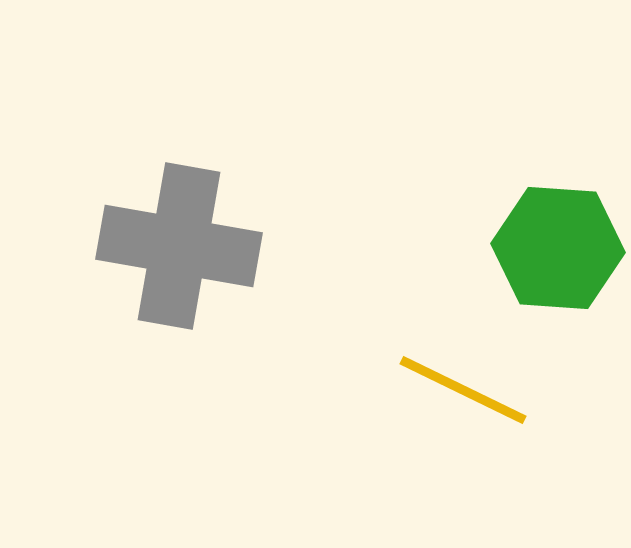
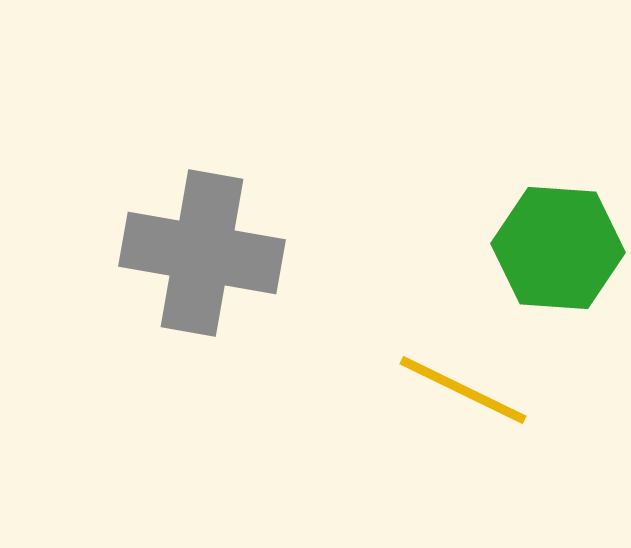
gray cross: moved 23 px right, 7 px down
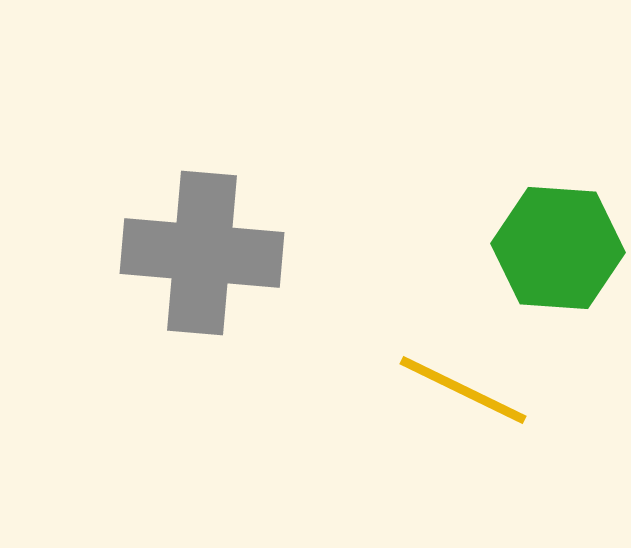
gray cross: rotated 5 degrees counterclockwise
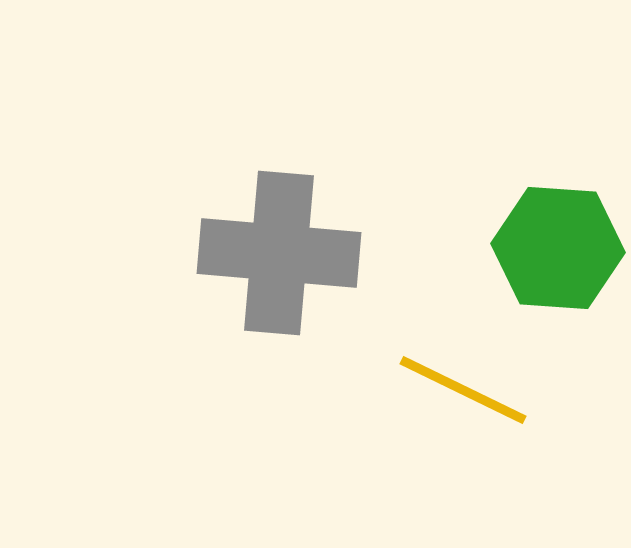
gray cross: moved 77 px right
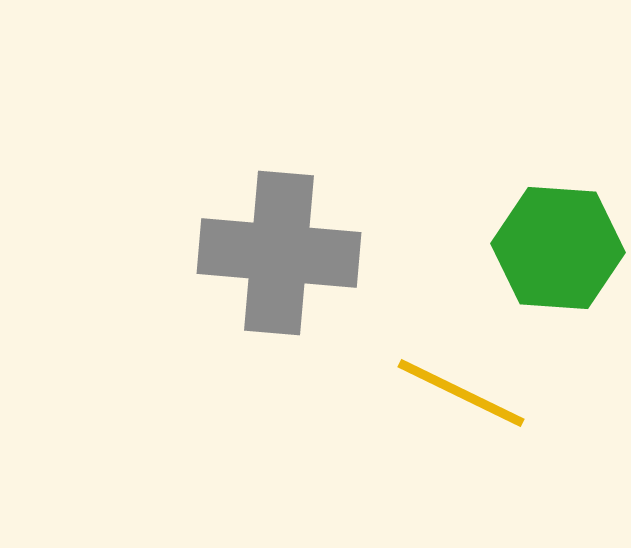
yellow line: moved 2 px left, 3 px down
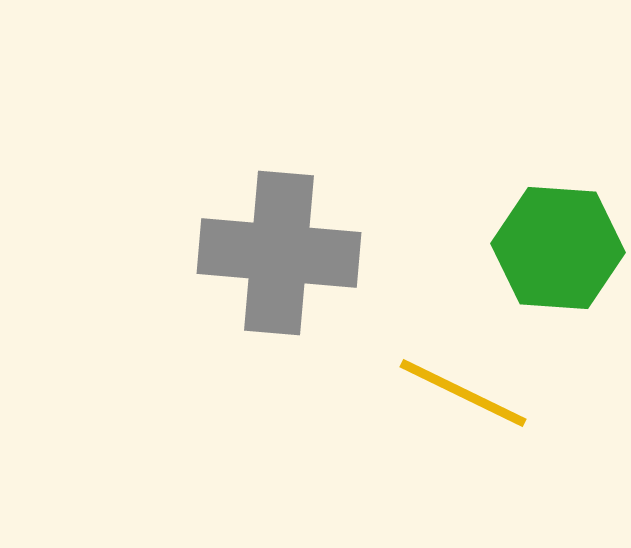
yellow line: moved 2 px right
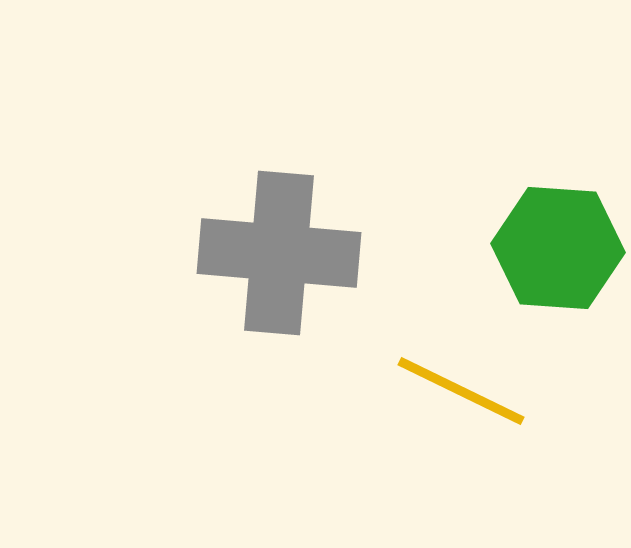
yellow line: moved 2 px left, 2 px up
